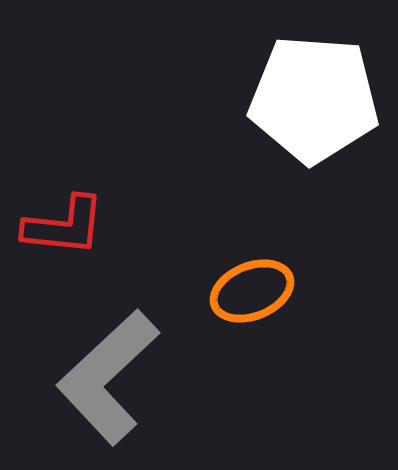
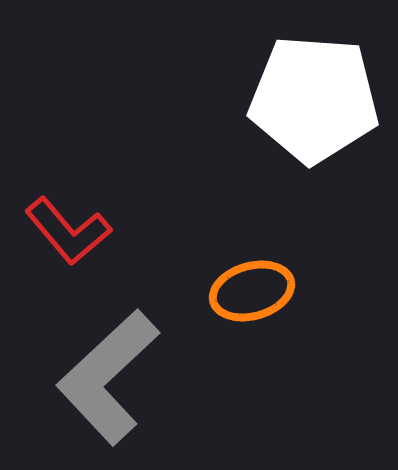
red L-shape: moved 4 px right, 5 px down; rotated 44 degrees clockwise
orange ellipse: rotated 6 degrees clockwise
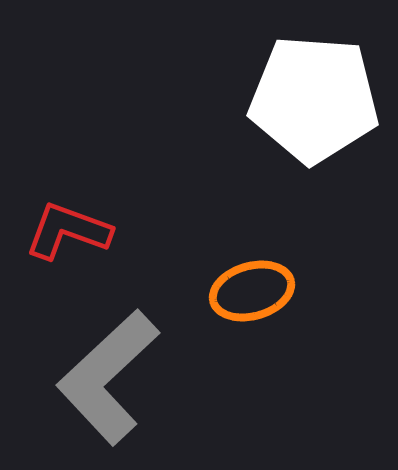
red L-shape: rotated 150 degrees clockwise
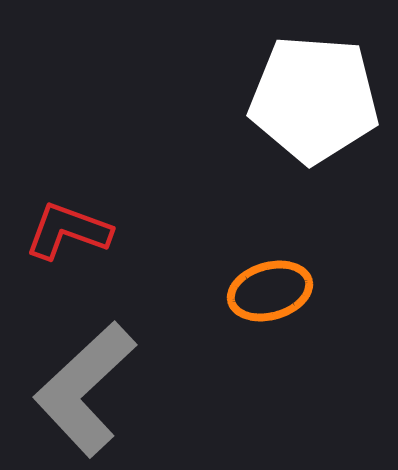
orange ellipse: moved 18 px right
gray L-shape: moved 23 px left, 12 px down
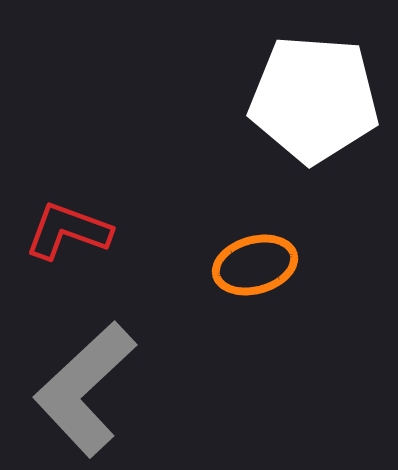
orange ellipse: moved 15 px left, 26 px up
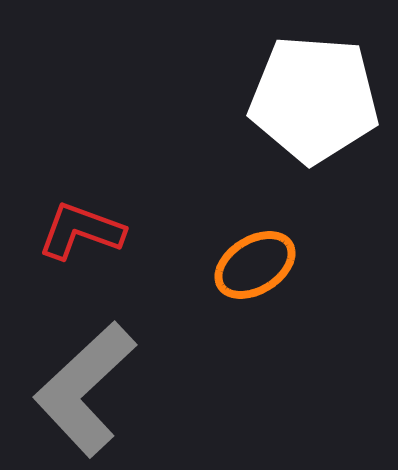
red L-shape: moved 13 px right
orange ellipse: rotated 16 degrees counterclockwise
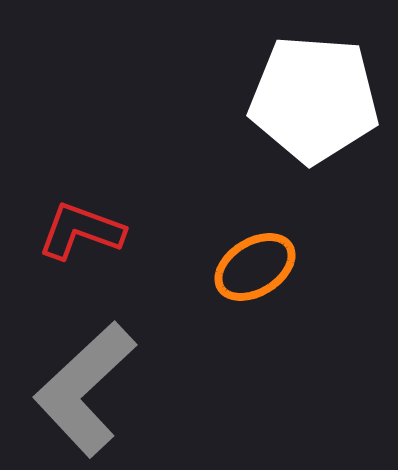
orange ellipse: moved 2 px down
